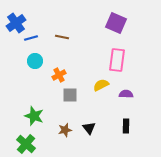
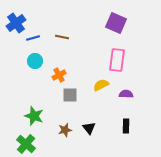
blue line: moved 2 px right
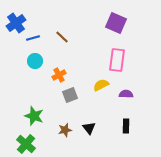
brown line: rotated 32 degrees clockwise
gray square: rotated 21 degrees counterclockwise
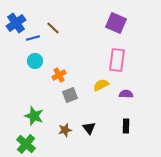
brown line: moved 9 px left, 9 px up
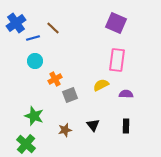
orange cross: moved 4 px left, 4 px down
black triangle: moved 4 px right, 3 px up
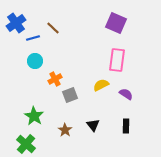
purple semicircle: rotated 32 degrees clockwise
green star: rotated 12 degrees clockwise
brown star: rotated 24 degrees counterclockwise
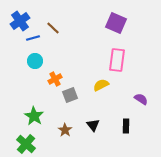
blue cross: moved 4 px right, 2 px up
purple semicircle: moved 15 px right, 5 px down
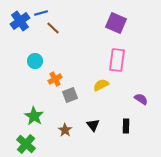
blue line: moved 8 px right, 25 px up
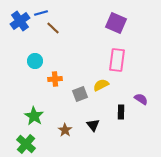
orange cross: rotated 24 degrees clockwise
gray square: moved 10 px right, 1 px up
black rectangle: moved 5 px left, 14 px up
